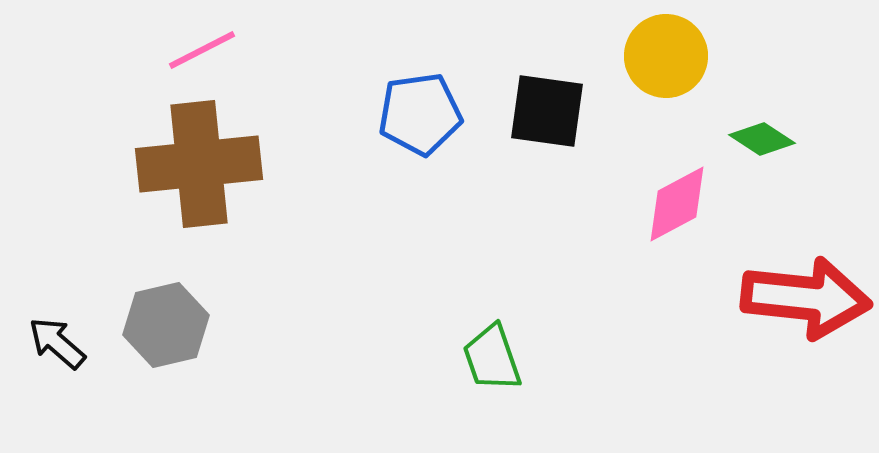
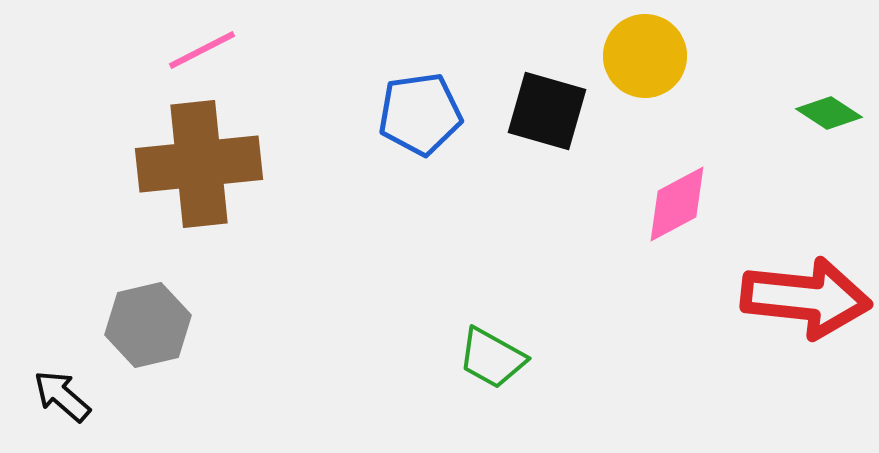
yellow circle: moved 21 px left
black square: rotated 8 degrees clockwise
green diamond: moved 67 px right, 26 px up
gray hexagon: moved 18 px left
black arrow: moved 5 px right, 53 px down
green trapezoid: rotated 42 degrees counterclockwise
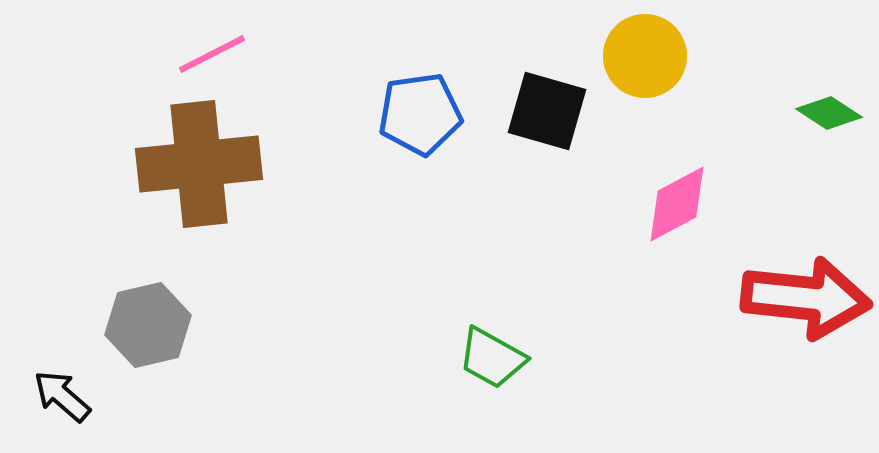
pink line: moved 10 px right, 4 px down
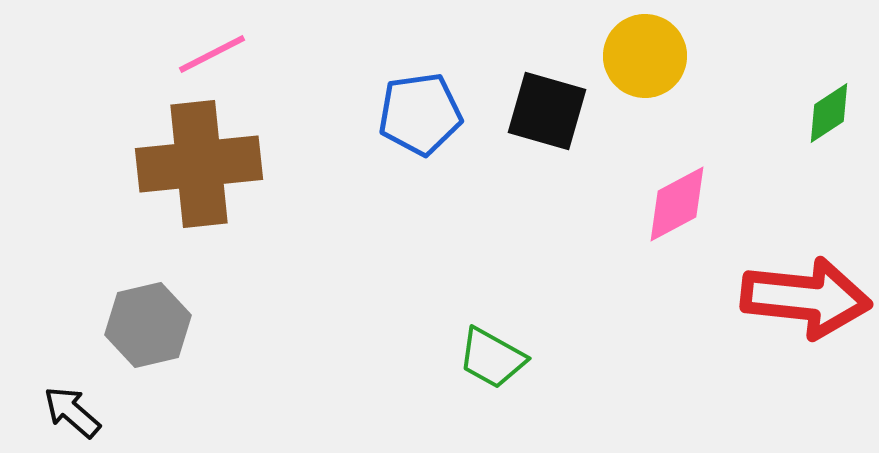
green diamond: rotated 66 degrees counterclockwise
black arrow: moved 10 px right, 16 px down
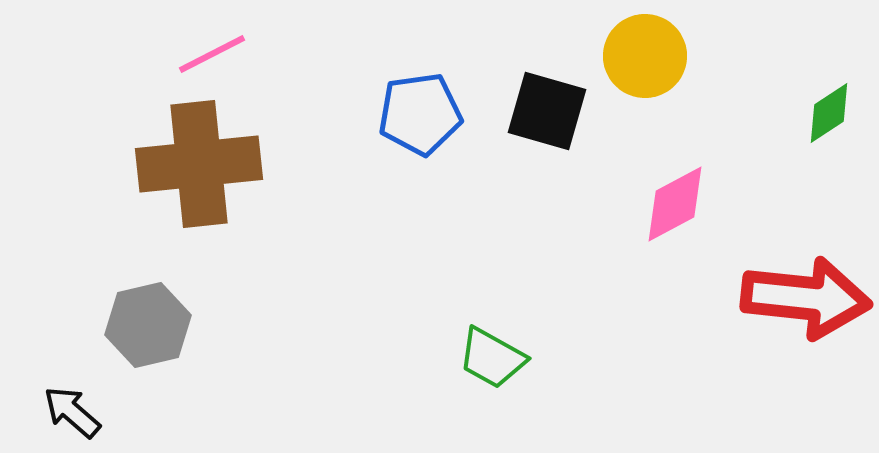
pink diamond: moved 2 px left
